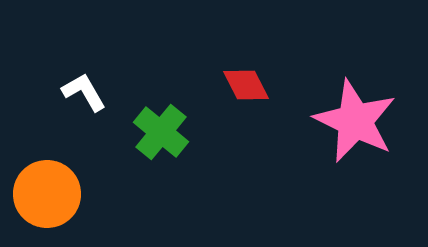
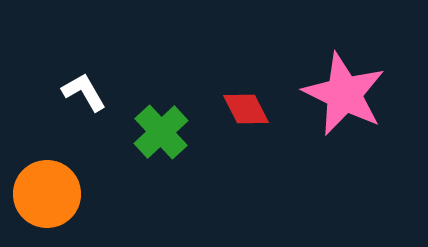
red diamond: moved 24 px down
pink star: moved 11 px left, 27 px up
green cross: rotated 8 degrees clockwise
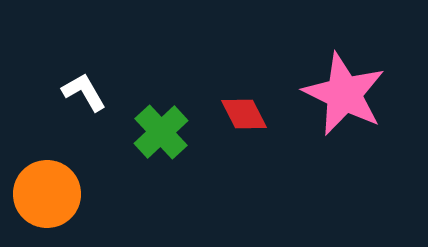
red diamond: moved 2 px left, 5 px down
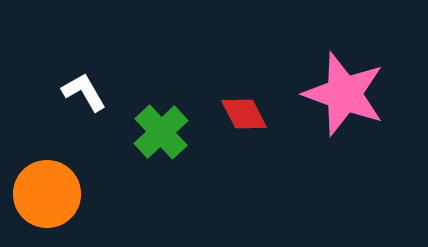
pink star: rotated 6 degrees counterclockwise
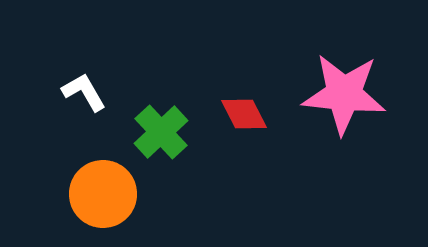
pink star: rotated 14 degrees counterclockwise
orange circle: moved 56 px right
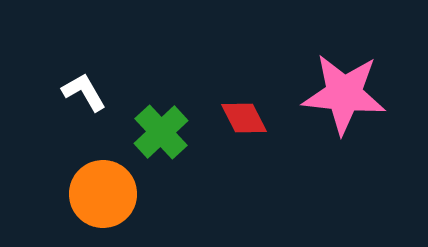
red diamond: moved 4 px down
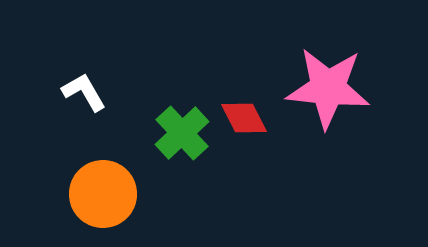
pink star: moved 16 px left, 6 px up
green cross: moved 21 px right, 1 px down
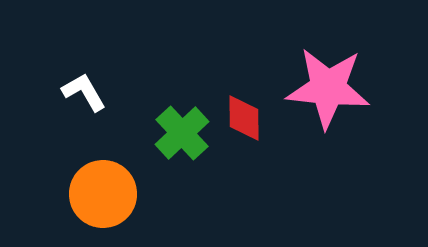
red diamond: rotated 27 degrees clockwise
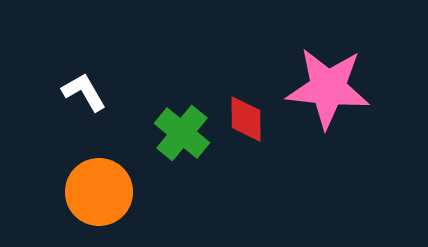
red diamond: moved 2 px right, 1 px down
green cross: rotated 8 degrees counterclockwise
orange circle: moved 4 px left, 2 px up
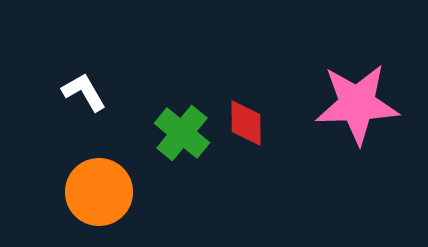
pink star: moved 29 px right, 16 px down; rotated 8 degrees counterclockwise
red diamond: moved 4 px down
